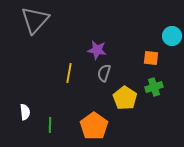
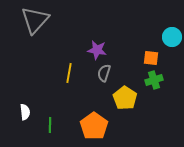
cyan circle: moved 1 px down
green cross: moved 7 px up
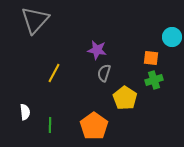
yellow line: moved 15 px left; rotated 18 degrees clockwise
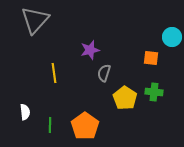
purple star: moved 7 px left; rotated 24 degrees counterclockwise
yellow line: rotated 36 degrees counterclockwise
green cross: moved 12 px down; rotated 24 degrees clockwise
orange pentagon: moved 9 px left
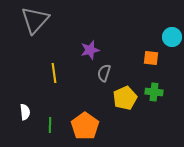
yellow pentagon: rotated 15 degrees clockwise
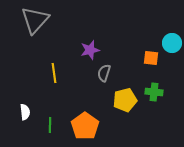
cyan circle: moved 6 px down
yellow pentagon: moved 2 px down; rotated 10 degrees clockwise
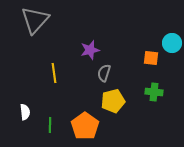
yellow pentagon: moved 12 px left, 1 px down
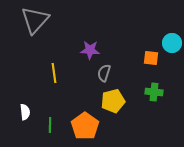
purple star: rotated 18 degrees clockwise
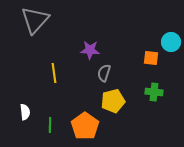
cyan circle: moved 1 px left, 1 px up
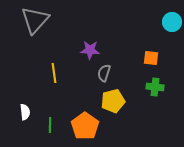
cyan circle: moved 1 px right, 20 px up
green cross: moved 1 px right, 5 px up
